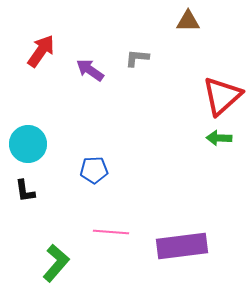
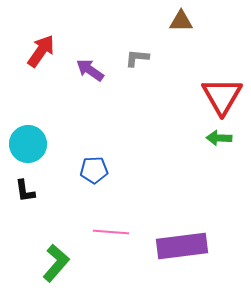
brown triangle: moved 7 px left
red triangle: rotated 18 degrees counterclockwise
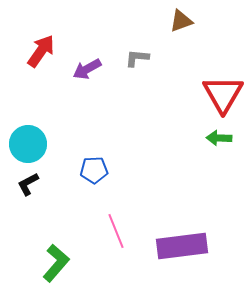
brown triangle: rotated 20 degrees counterclockwise
purple arrow: moved 3 px left, 1 px up; rotated 64 degrees counterclockwise
red triangle: moved 1 px right, 2 px up
black L-shape: moved 3 px right, 7 px up; rotated 70 degrees clockwise
pink line: moved 5 px right, 1 px up; rotated 64 degrees clockwise
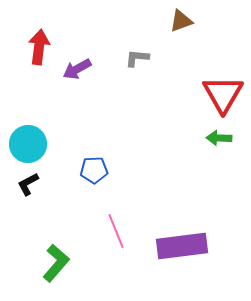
red arrow: moved 2 px left, 4 px up; rotated 28 degrees counterclockwise
purple arrow: moved 10 px left
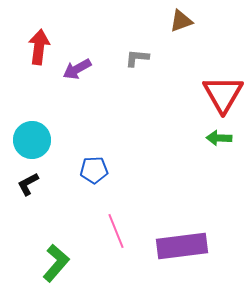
cyan circle: moved 4 px right, 4 px up
